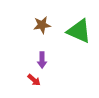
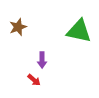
brown star: moved 24 px left, 2 px down; rotated 12 degrees counterclockwise
green triangle: rotated 12 degrees counterclockwise
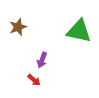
purple arrow: rotated 21 degrees clockwise
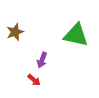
brown star: moved 3 px left, 5 px down
green triangle: moved 3 px left, 4 px down
